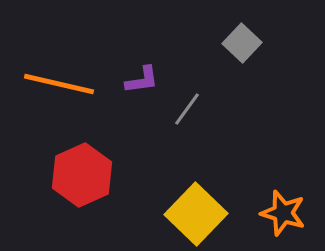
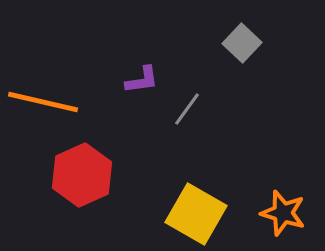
orange line: moved 16 px left, 18 px down
yellow square: rotated 14 degrees counterclockwise
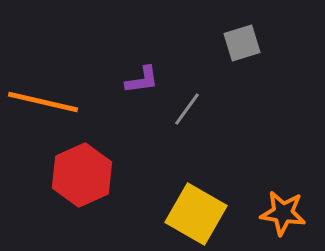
gray square: rotated 30 degrees clockwise
orange star: rotated 9 degrees counterclockwise
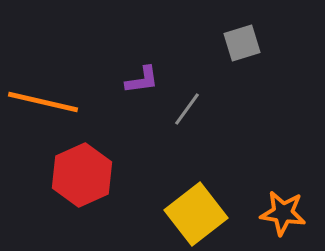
yellow square: rotated 22 degrees clockwise
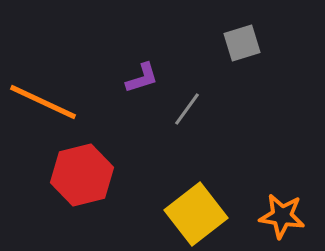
purple L-shape: moved 2 px up; rotated 9 degrees counterclockwise
orange line: rotated 12 degrees clockwise
red hexagon: rotated 10 degrees clockwise
orange star: moved 1 px left, 3 px down
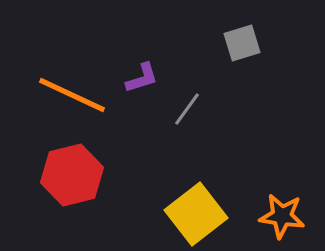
orange line: moved 29 px right, 7 px up
red hexagon: moved 10 px left
